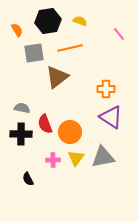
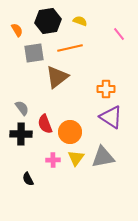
gray semicircle: rotated 42 degrees clockwise
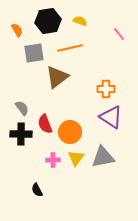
black semicircle: moved 9 px right, 11 px down
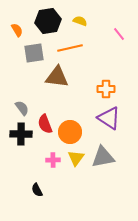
brown triangle: rotated 45 degrees clockwise
purple triangle: moved 2 px left, 1 px down
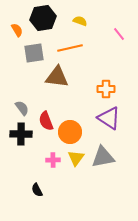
black hexagon: moved 5 px left, 3 px up
red semicircle: moved 1 px right, 3 px up
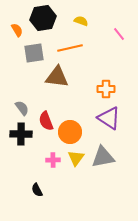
yellow semicircle: moved 1 px right
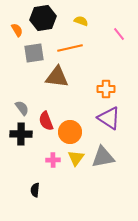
black semicircle: moved 2 px left; rotated 32 degrees clockwise
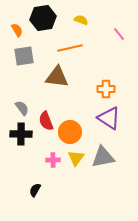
yellow semicircle: moved 1 px up
gray square: moved 10 px left, 3 px down
black semicircle: rotated 24 degrees clockwise
